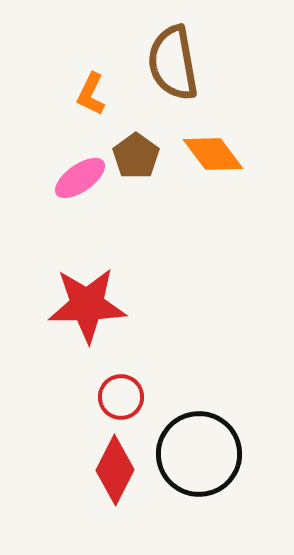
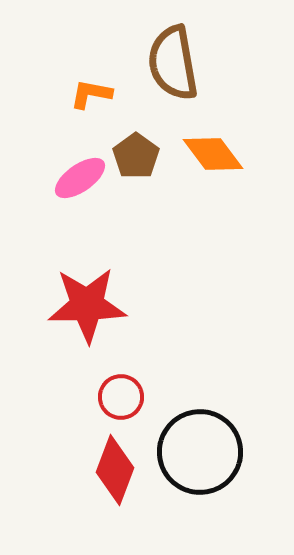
orange L-shape: rotated 75 degrees clockwise
black circle: moved 1 px right, 2 px up
red diamond: rotated 6 degrees counterclockwise
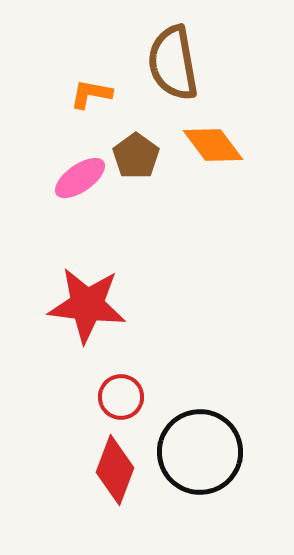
orange diamond: moved 9 px up
red star: rotated 8 degrees clockwise
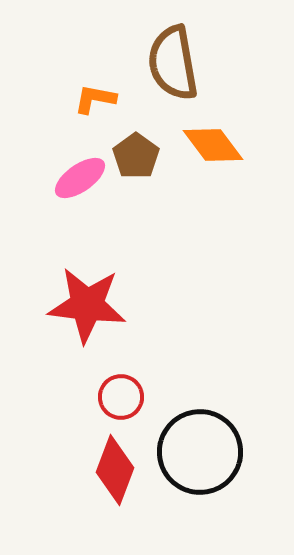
orange L-shape: moved 4 px right, 5 px down
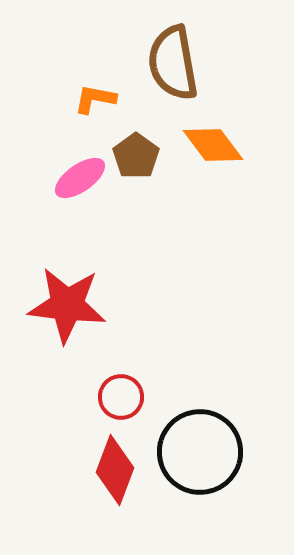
red star: moved 20 px left
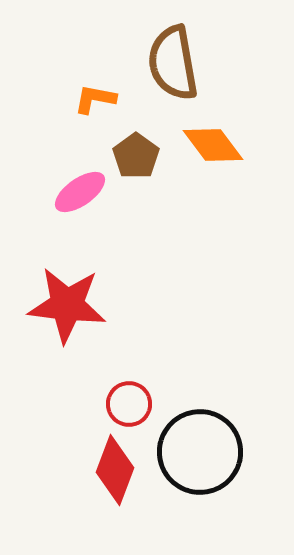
pink ellipse: moved 14 px down
red circle: moved 8 px right, 7 px down
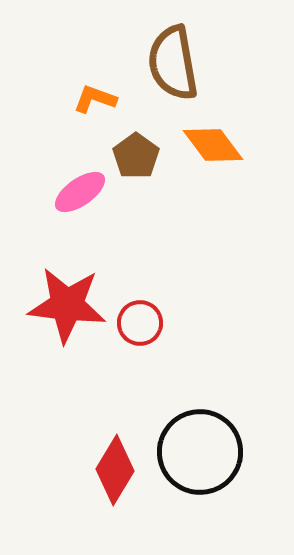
orange L-shape: rotated 9 degrees clockwise
red circle: moved 11 px right, 81 px up
red diamond: rotated 10 degrees clockwise
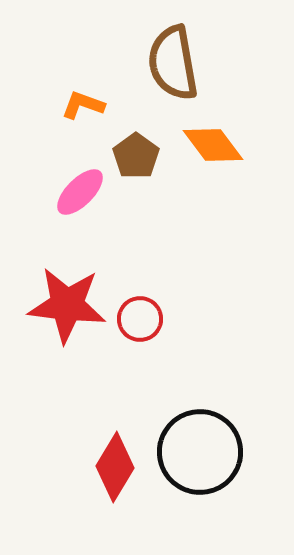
orange L-shape: moved 12 px left, 6 px down
pink ellipse: rotated 10 degrees counterclockwise
red circle: moved 4 px up
red diamond: moved 3 px up
